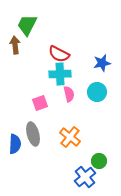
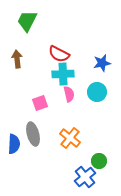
green trapezoid: moved 4 px up
brown arrow: moved 2 px right, 14 px down
cyan cross: moved 3 px right
orange cross: moved 1 px down
blue semicircle: moved 1 px left
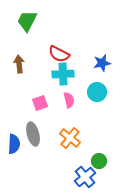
brown arrow: moved 2 px right, 5 px down
pink semicircle: moved 6 px down
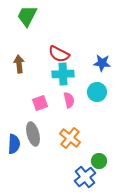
green trapezoid: moved 5 px up
blue star: rotated 18 degrees clockwise
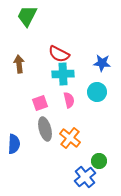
gray ellipse: moved 12 px right, 5 px up
